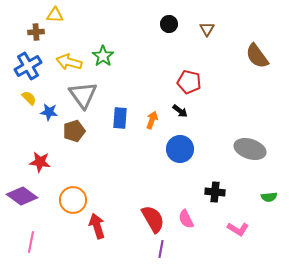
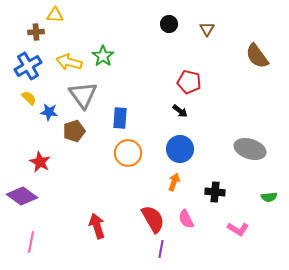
orange arrow: moved 22 px right, 62 px down
red star: rotated 20 degrees clockwise
orange circle: moved 55 px right, 47 px up
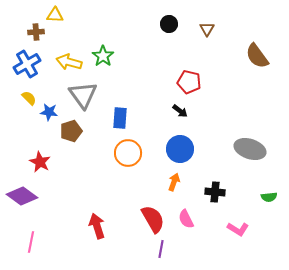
blue cross: moved 1 px left, 2 px up
brown pentagon: moved 3 px left
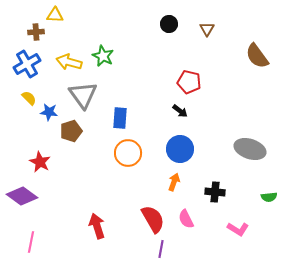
green star: rotated 10 degrees counterclockwise
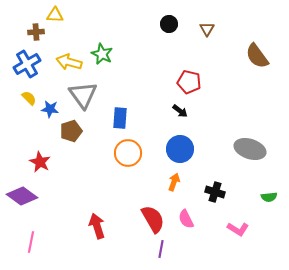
green star: moved 1 px left, 2 px up
blue star: moved 1 px right, 3 px up
black cross: rotated 12 degrees clockwise
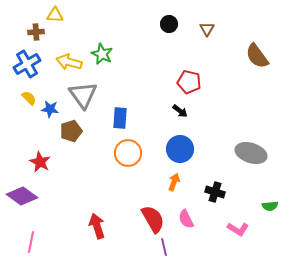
gray ellipse: moved 1 px right, 4 px down
green semicircle: moved 1 px right, 9 px down
purple line: moved 3 px right, 2 px up; rotated 24 degrees counterclockwise
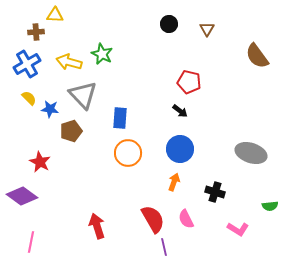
gray triangle: rotated 8 degrees counterclockwise
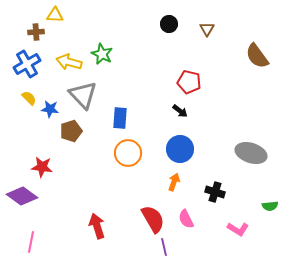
red star: moved 2 px right, 5 px down; rotated 20 degrees counterclockwise
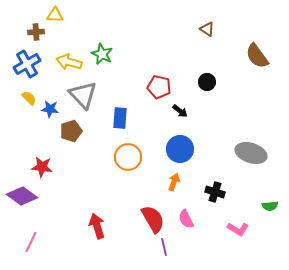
black circle: moved 38 px right, 58 px down
brown triangle: rotated 28 degrees counterclockwise
red pentagon: moved 30 px left, 5 px down
orange circle: moved 4 px down
pink line: rotated 15 degrees clockwise
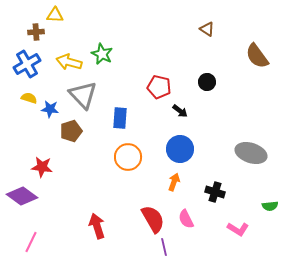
yellow semicircle: rotated 28 degrees counterclockwise
